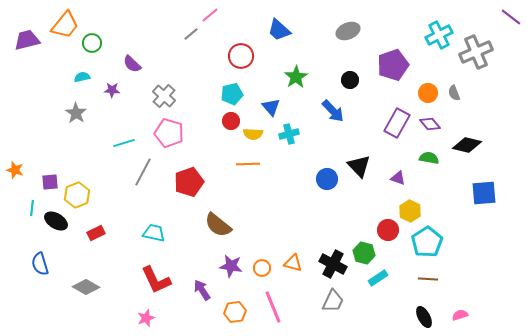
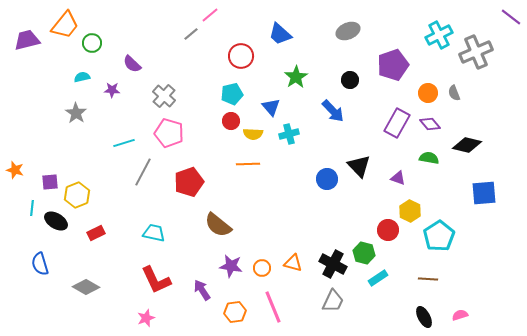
blue trapezoid at (279, 30): moved 1 px right, 4 px down
cyan pentagon at (427, 242): moved 12 px right, 6 px up
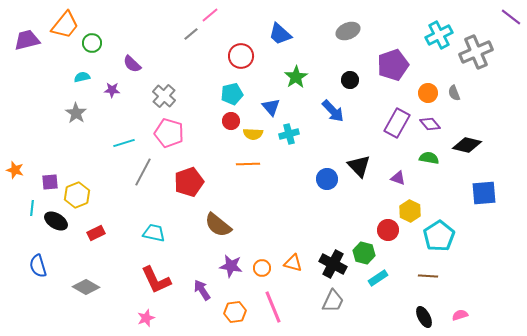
blue semicircle at (40, 264): moved 2 px left, 2 px down
brown line at (428, 279): moved 3 px up
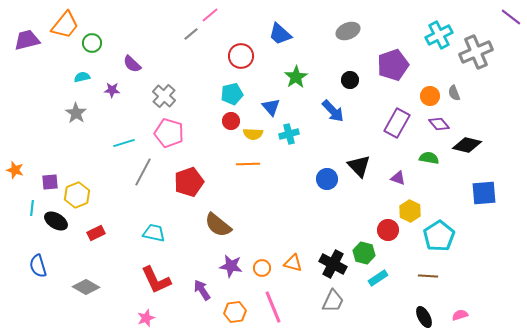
orange circle at (428, 93): moved 2 px right, 3 px down
purple diamond at (430, 124): moved 9 px right
